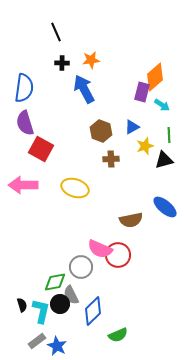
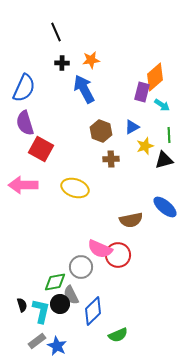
blue semicircle: rotated 16 degrees clockwise
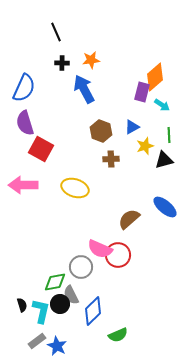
brown semicircle: moved 2 px left, 1 px up; rotated 150 degrees clockwise
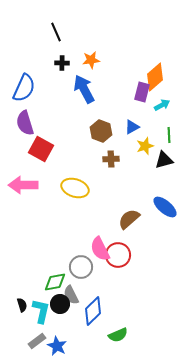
cyan arrow: rotated 63 degrees counterclockwise
pink semicircle: rotated 40 degrees clockwise
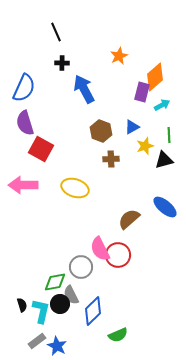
orange star: moved 28 px right, 4 px up; rotated 18 degrees counterclockwise
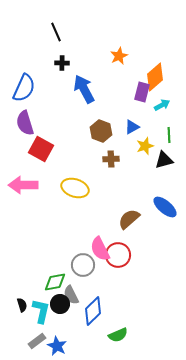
gray circle: moved 2 px right, 2 px up
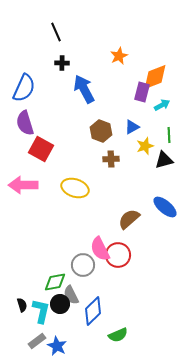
orange diamond: rotated 20 degrees clockwise
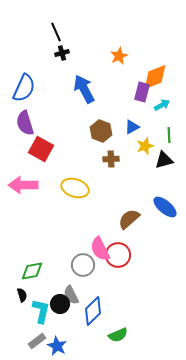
black cross: moved 10 px up; rotated 16 degrees counterclockwise
green diamond: moved 23 px left, 11 px up
black semicircle: moved 10 px up
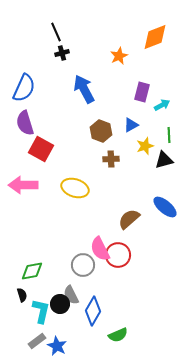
orange diamond: moved 40 px up
blue triangle: moved 1 px left, 2 px up
blue diamond: rotated 16 degrees counterclockwise
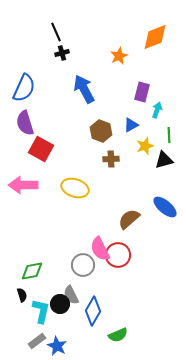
cyan arrow: moved 5 px left, 5 px down; rotated 42 degrees counterclockwise
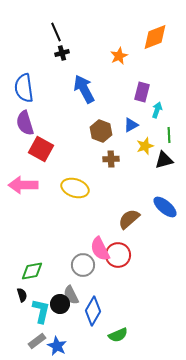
blue semicircle: rotated 148 degrees clockwise
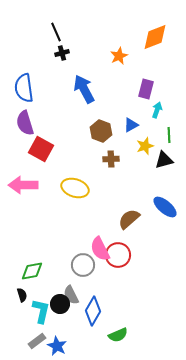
purple rectangle: moved 4 px right, 3 px up
